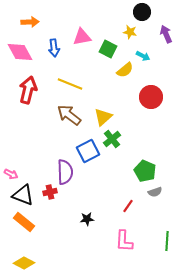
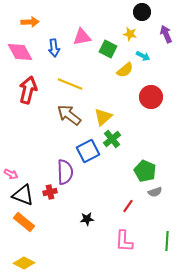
yellow star: moved 2 px down
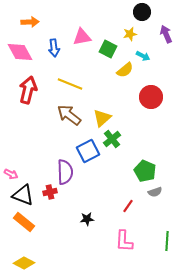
yellow star: rotated 24 degrees counterclockwise
yellow triangle: moved 1 px left, 1 px down
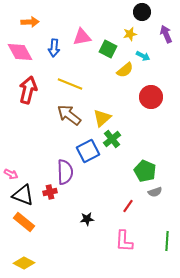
blue arrow: rotated 12 degrees clockwise
